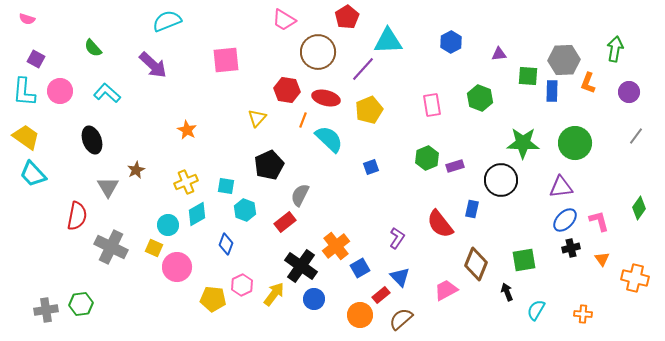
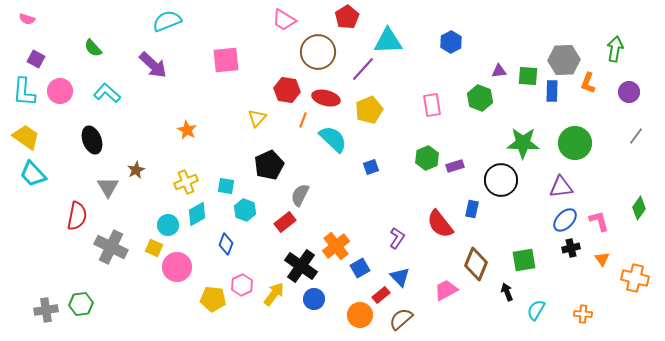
purple triangle at (499, 54): moved 17 px down
cyan semicircle at (329, 139): moved 4 px right
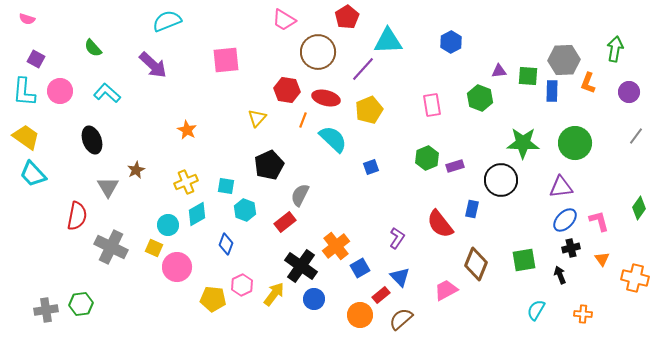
black arrow at (507, 292): moved 53 px right, 17 px up
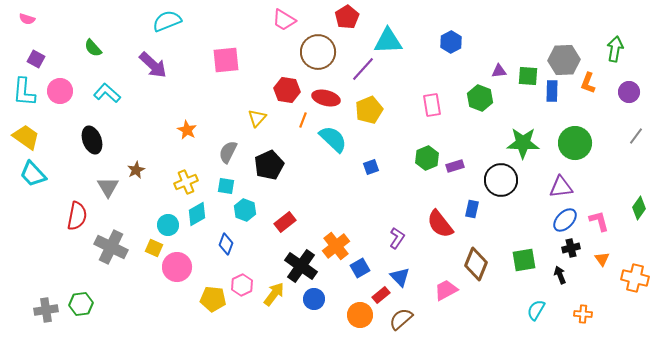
gray semicircle at (300, 195): moved 72 px left, 43 px up
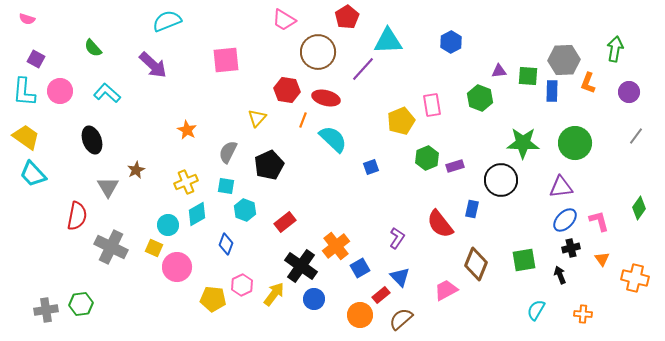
yellow pentagon at (369, 110): moved 32 px right, 11 px down
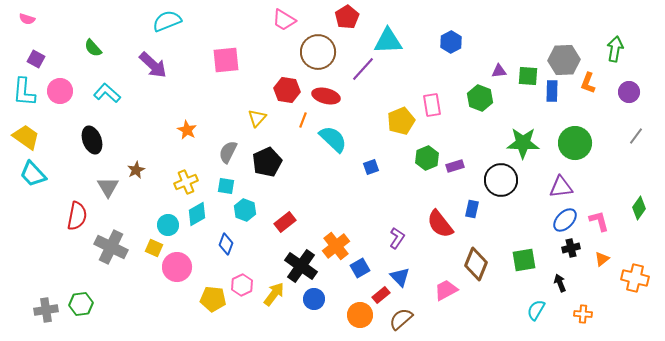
red ellipse at (326, 98): moved 2 px up
black pentagon at (269, 165): moved 2 px left, 3 px up
orange triangle at (602, 259): rotated 28 degrees clockwise
black arrow at (560, 275): moved 8 px down
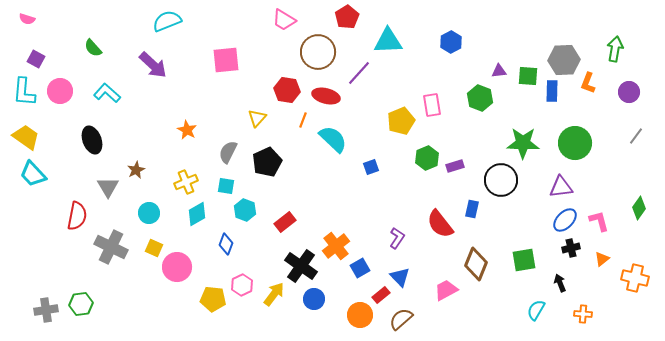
purple line at (363, 69): moved 4 px left, 4 px down
cyan circle at (168, 225): moved 19 px left, 12 px up
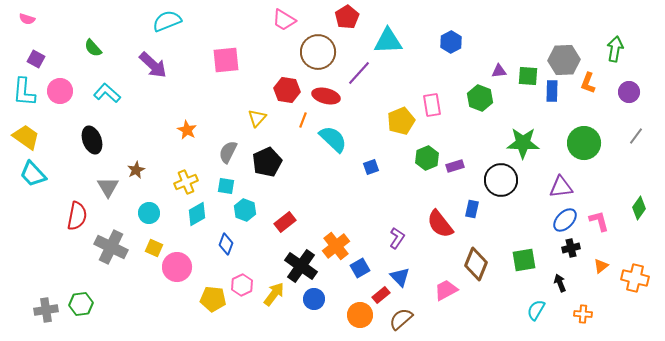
green circle at (575, 143): moved 9 px right
orange triangle at (602, 259): moved 1 px left, 7 px down
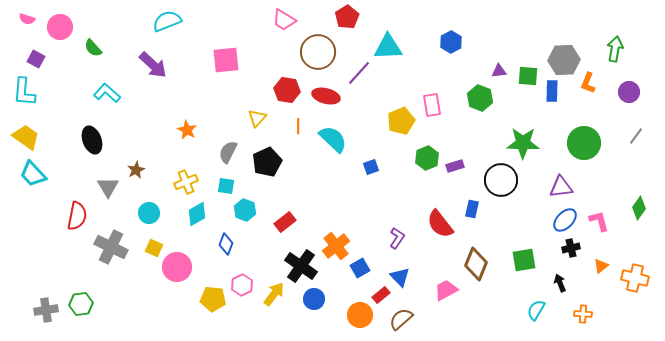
cyan triangle at (388, 41): moved 6 px down
pink circle at (60, 91): moved 64 px up
orange line at (303, 120): moved 5 px left, 6 px down; rotated 21 degrees counterclockwise
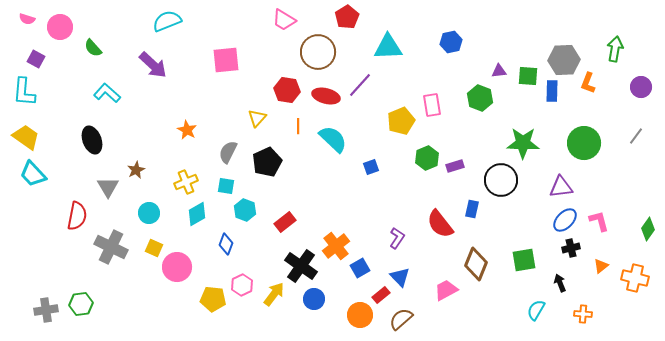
blue hexagon at (451, 42): rotated 15 degrees clockwise
purple line at (359, 73): moved 1 px right, 12 px down
purple circle at (629, 92): moved 12 px right, 5 px up
green diamond at (639, 208): moved 9 px right, 21 px down
